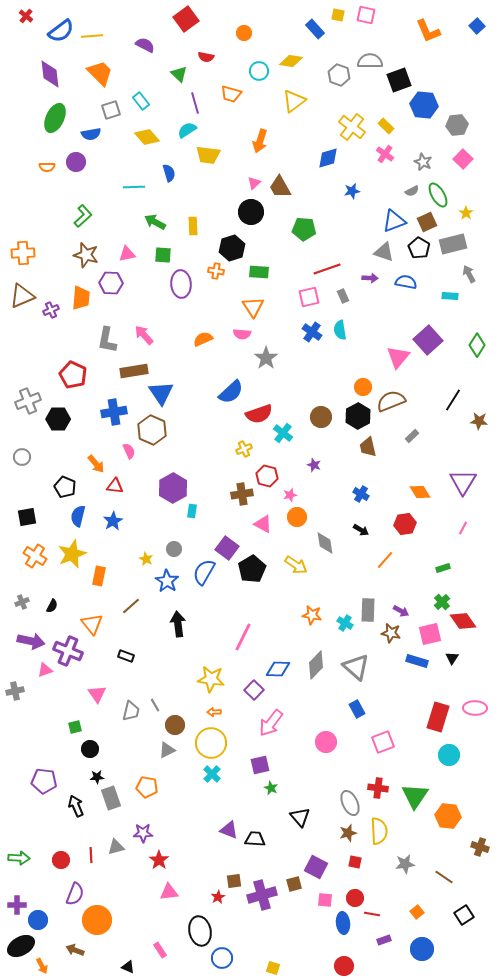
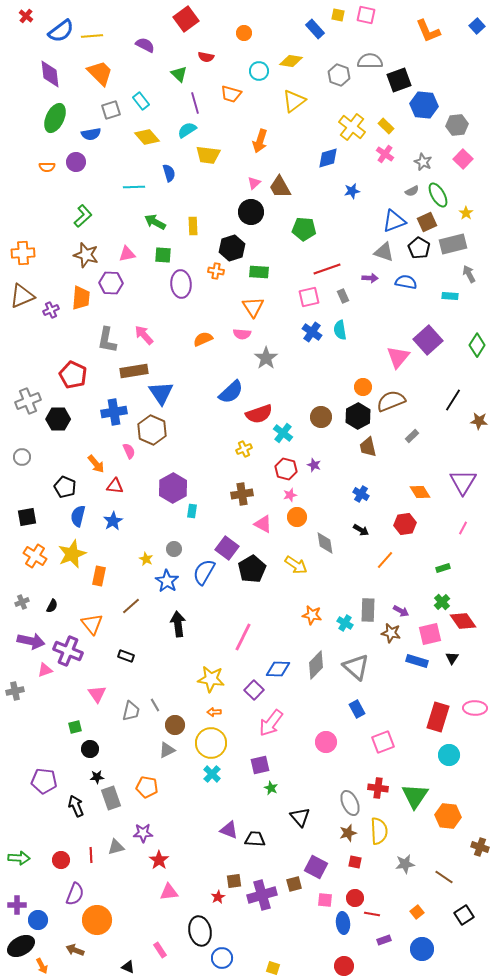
red hexagon at (267, 476): moved 19 px right, 7 px up
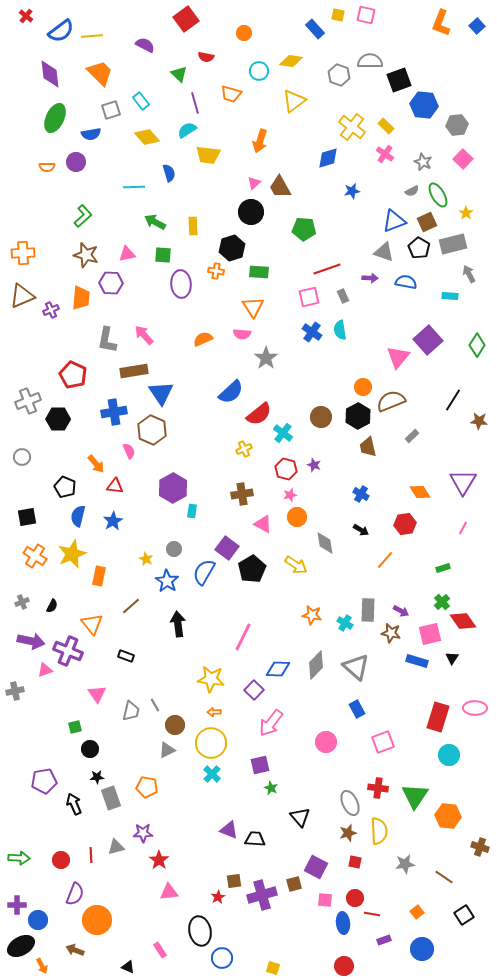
orange L-shape at (428, 31): moved 13 px right, 8 px up; rotated 44 degrees clockwise
red semicircle at (259, 414): rotated 20 degrees counterclockwise
purple pentagon at (44, 781): rotated 15 degrees counterclockwise
black arrow at (76, 806): moved 2 px left, 2 px up
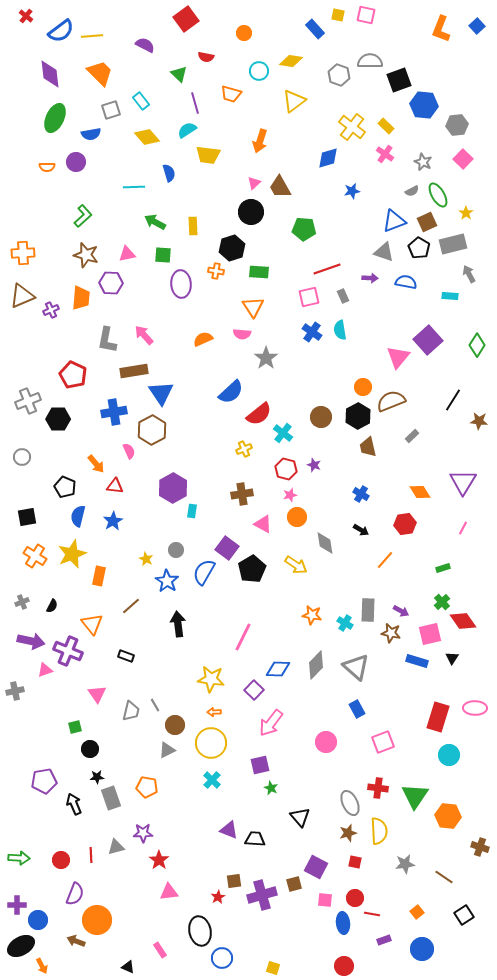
orange L-shape at (441, 23): moved 6 px down
brown hexagon at (152, 430): rotated 8 degrees clockwise
gray circle at (174, 549): moved 2 px right, 1 px down
cyan cross at (212, 774): moved 6 px down
brown arrow at (75, 950): moved 1 px right, 9 px up
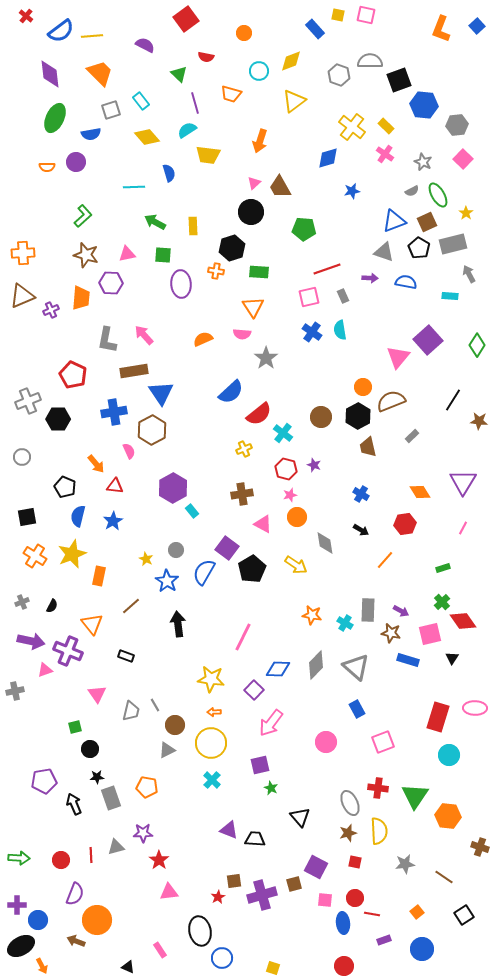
yellow diamond at (291, 61): rotated 30 degrees counterclockwise
cyan rectangle at (192, 511): rotated 48 degrees counterclockwise
blue rectangle at (417, 661): moved 9 px left, 1 px up
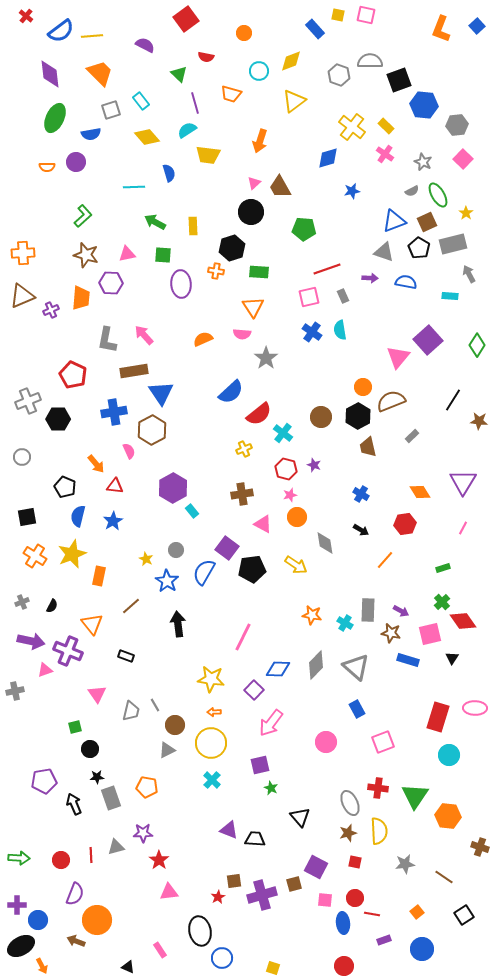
black pentagon at (252, 569): rotated 24 degrees clockwise
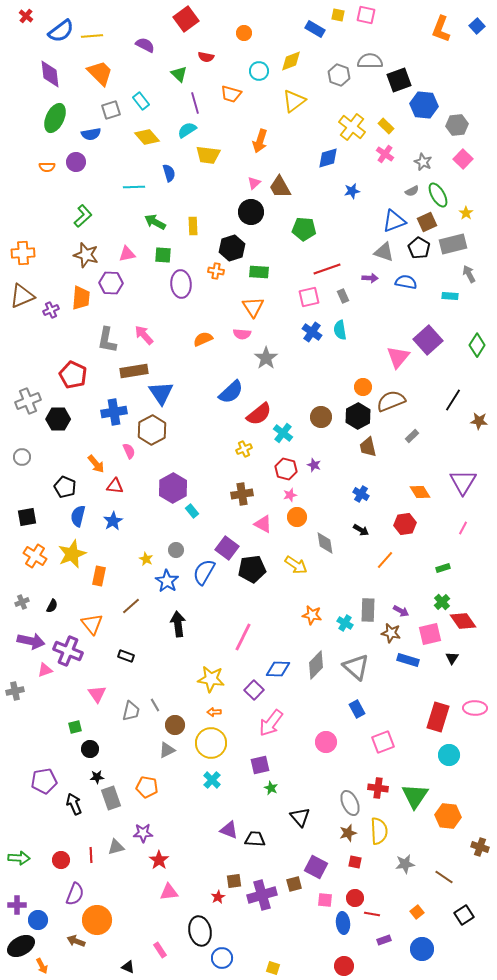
blue rectangle at (315, 29): rotated 18 degrees counterclockwise
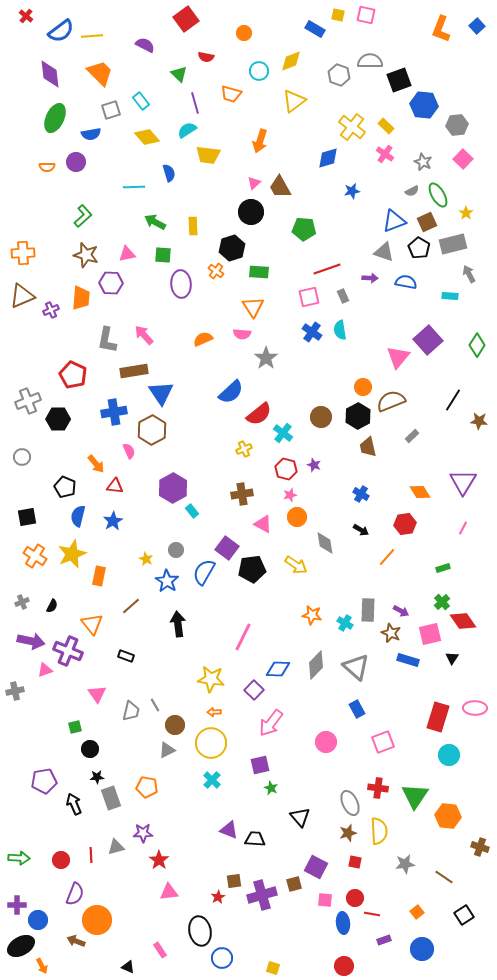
orange cross at (216, 271): rotated 28 degrees clockwise
orange line at (385, 560): moved 2 px right, 3 px up
brown star at (391, 633): rotated 12 degrees clockwise
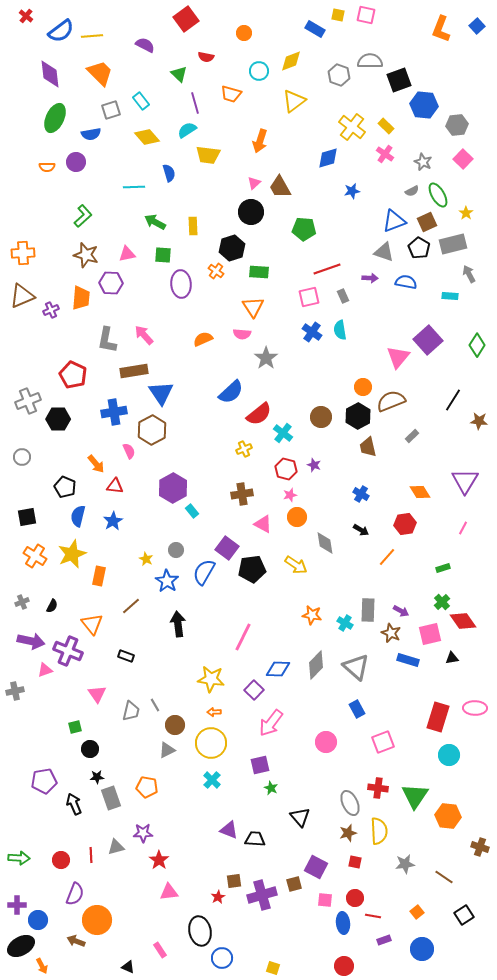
purple triangle at (463, 482): moved 2 px right, 1 px up
black triangle at (452, 658): rotated 48 degrees clockwise
red line at (372, 914): moved 1 px right, 2 px down
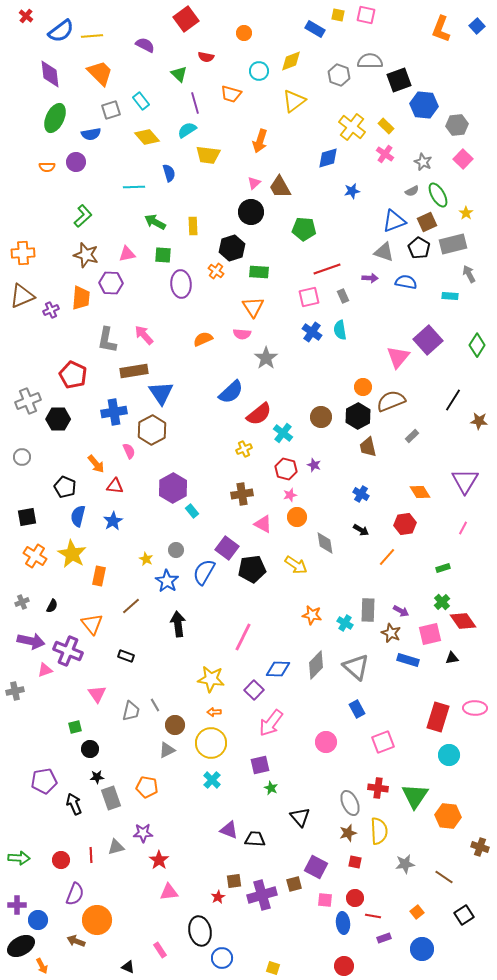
yellow star at (72, 554): rotated 20 degrees counterclockwise
purple rectangle at (384, 940): moved 2 px up
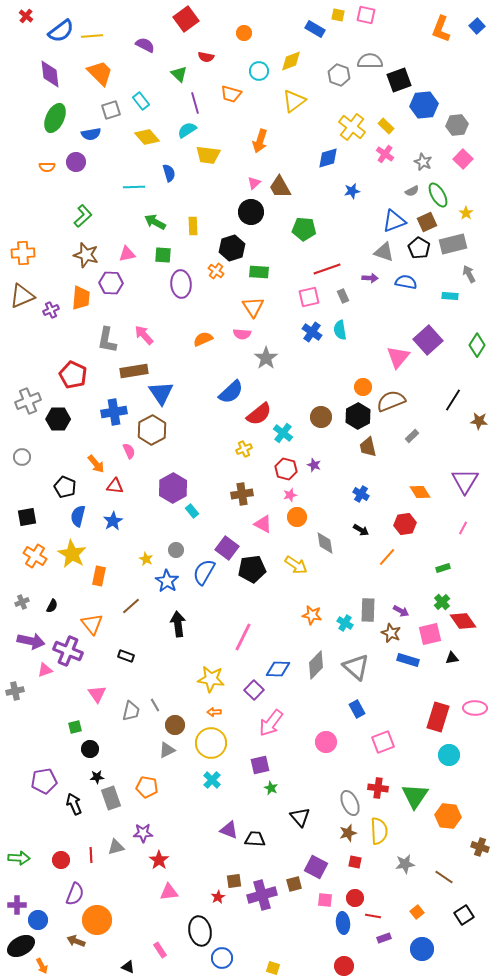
blue hexagon at (424, 105): rotated 12 degrees counterclockwise
